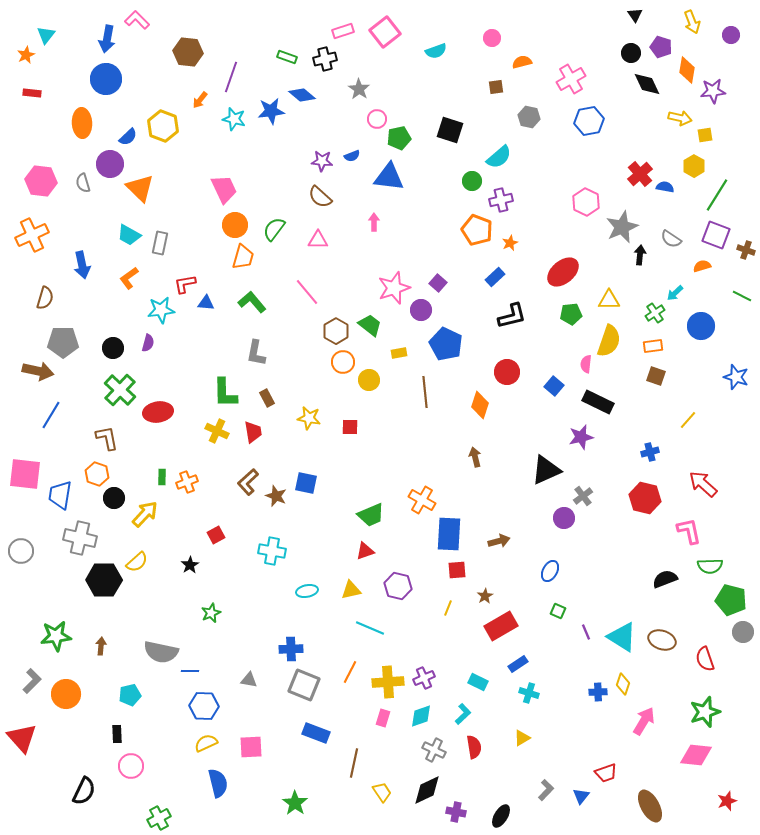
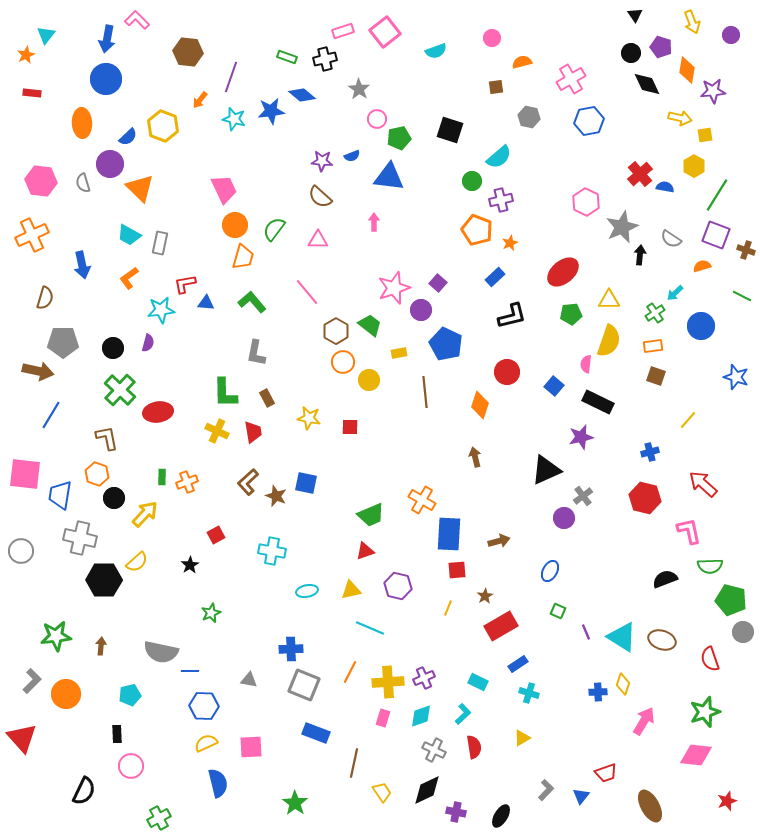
red semicircle at (705, 659): moved 5 px right
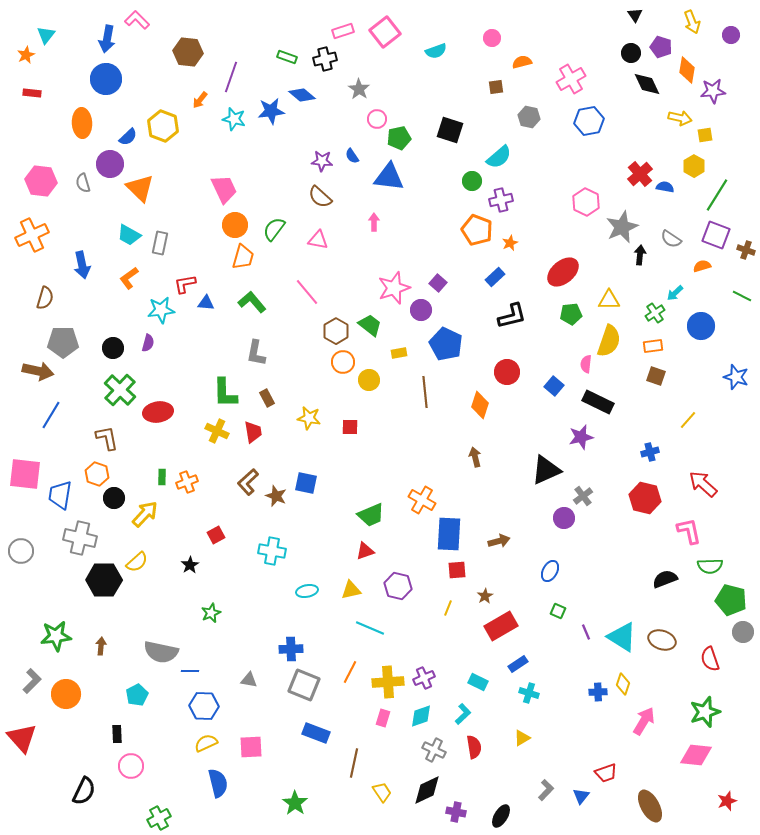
blue semicircle at (352, 156): rotated 77 degrees clockwise
pink triangle at (318, 240): rotated 10 degrees clockwise
cyan pentagon at (130, 695): moved 7 px right; rotated 15 degrees counterclockwise
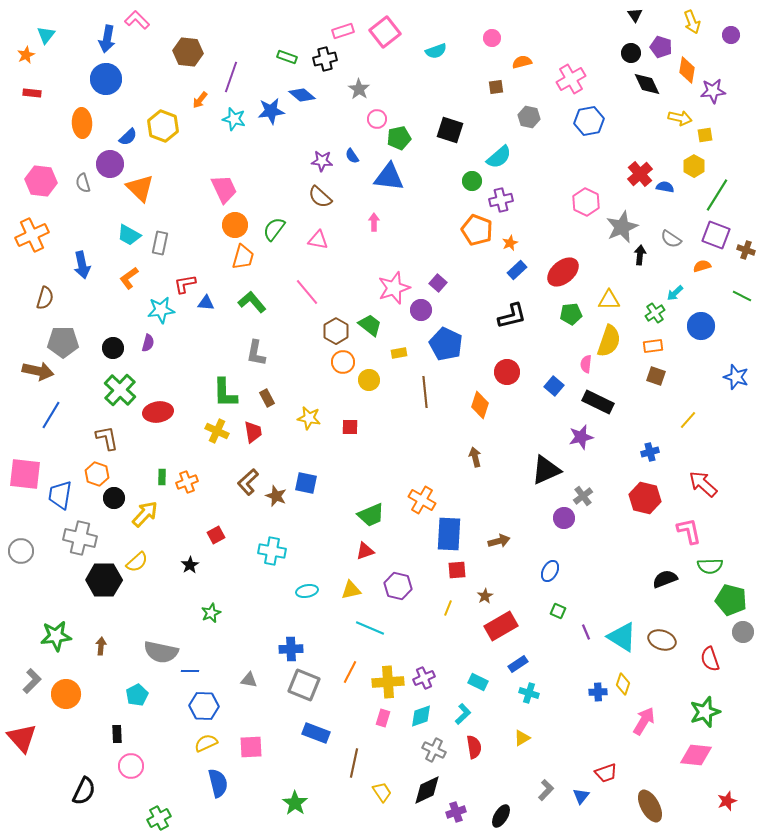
blue rectangle at (495, 277): moved 22 px right, 7 px up
purple cross at (456, 812): rotated 30 degrees counterclockwise
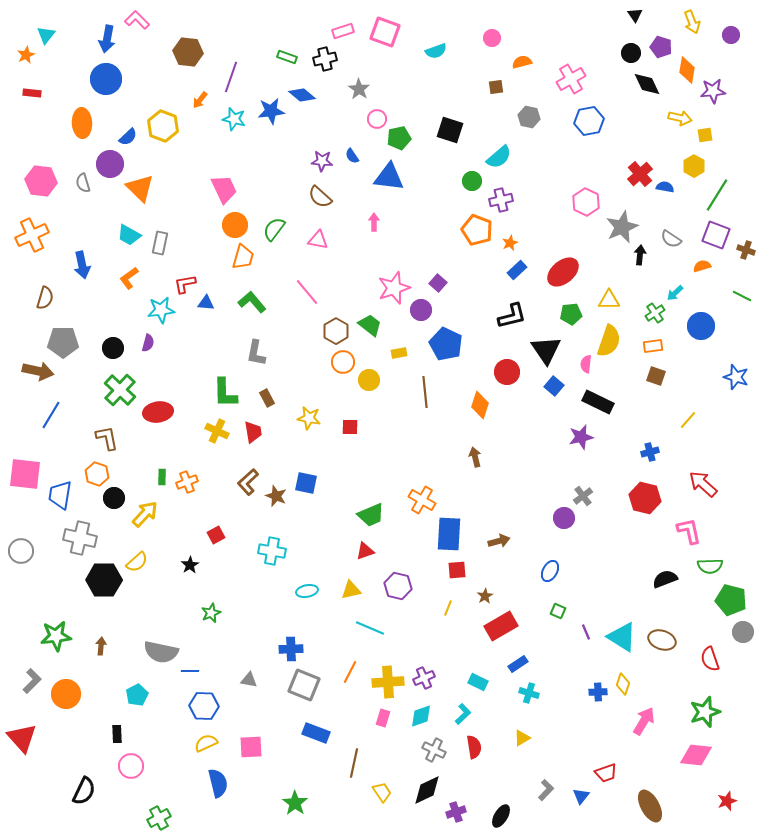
pink square at (385, 32): rotated 32 degrees counterclockwise
black triangle at (546, 470): moved 120 px up; rotated 40 degrees counterclockwise
